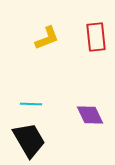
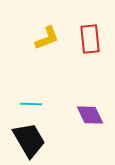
red rectangle: moved 6 px left, 2 px down
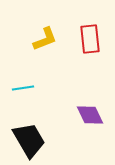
yellow L-shape: moved 2 px left, 1 px down
cyan line: moved 8 px left, 16 px up; rotated 10 degrees counterclockwise
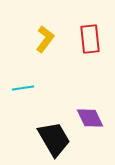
yellow L-shape: rotated 32 degrees counterclockwise
purple diamond: moved 3 px down
black trapezoid: moved 25 px right, 1 px up
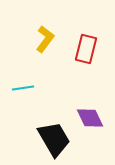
red rectangle: moved 4 px left, 10 px down; rotated 20 degrees clockwise
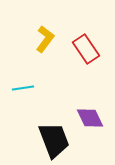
red rectangle: rotated 48 degrees counterclockwise
black trapezoid: moved 1 px down; rotated 9 degrees clockwise
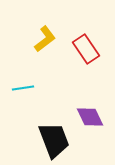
yellow L-shape: rotated 16 degrees clockwise
purple diamond: moved 1 px up
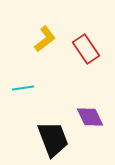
black trapezoid: moved 1 px left, 1 px up
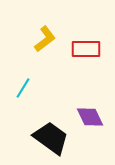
red rectangle: rotated 56 degrees counterclockwise
cyan line: rotated 50 degrees counterclockwise
black trapezoid: moved 2 px left, 1 px up; rotated 33 degrees counterclockwise
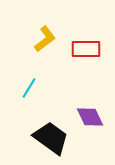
cyan line: moved 6 px right
